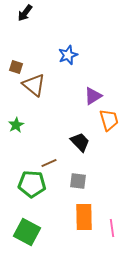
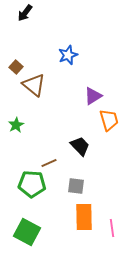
brown square: rotated 24 degrees clockwise
black trapezoid: moved 4 px down
gray square: moved 2 px left, 5 px down
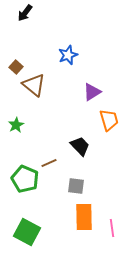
purple triangle: moved 1 px left, 4 px up
green pentagon: moved 7 px left, 5 px up; rotated 20 degrees clockwise
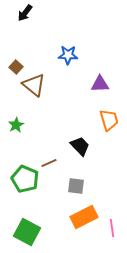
blue star: rotated 24 degrees clockwise
purple triangle: moved 8 px right, 8 px up; rotated 30 degrees clockwise
orange rectangle: rotated 64 degrees clockwise
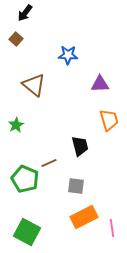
brown square: moved 28 px up
black trapezoid: rotated 30 degrees clockwise
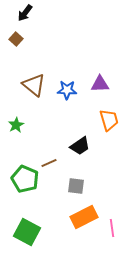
blue star: moved 1 px left, 35 px down
black trapezoid: rotated 70 degrees clockwise
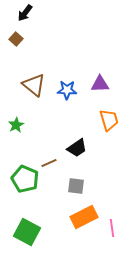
black trapezoid: moved 3 px left, 2 px down
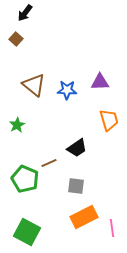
purple triangle: moved 2 px up
green star: moved 1 px right
